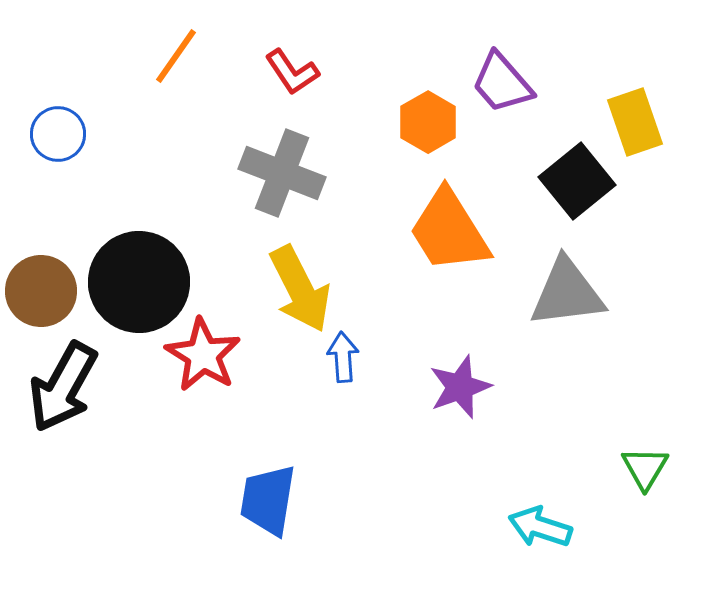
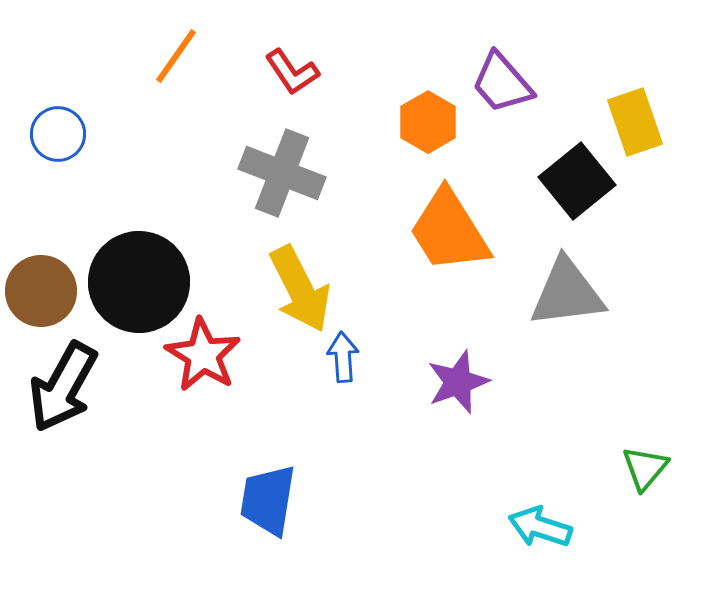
purple star: moved 2 px left, 5 px up
green triangle: rotated 9 degrees clockwise
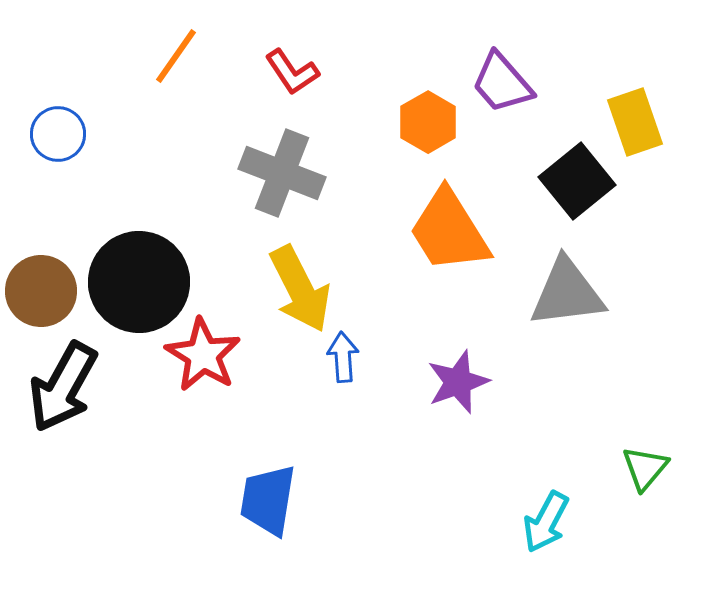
cyan arrow: moved 6 px right, 5 px up; rotated 80 degrees counterclockwise
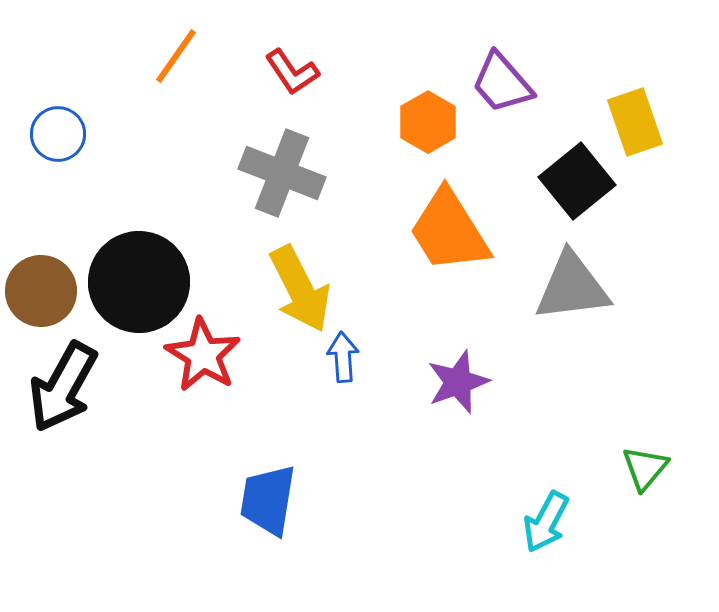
gray triangle: moved 5 px right, 6 px up
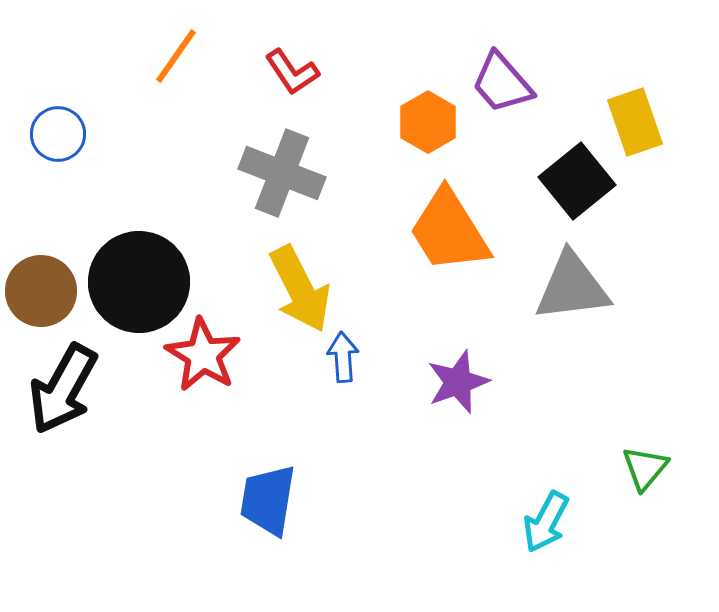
black arrow: moved 2 px down
